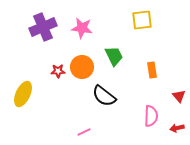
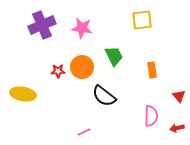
purple cross: moved 1 px left, 2 px up
yellow ellipse: rotated 75 degrees clockwise
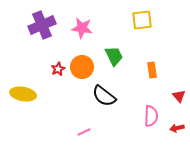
red star: moved 2 px up; rotated 24 degrees counterclockwise
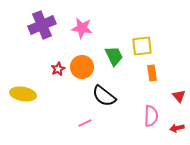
yellow square: moved 26 px down
orange rectangle: moved 3 px down
pink line: moved 1 px right, 9 px up
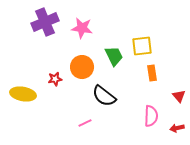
purple cross: moved 3 px right, 3 px up
red star: moved 3 px left, 10 px down; rotated 16 degrees clockwise
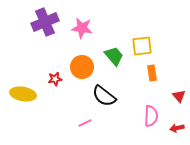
green trapezoid: rotated 15 degrees counterclockwise
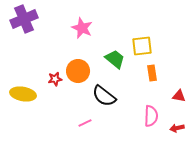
purple cross: moved 21 px left, 3 px up
pink star: rotated 15 degrees clockwise
green trapezoid: moved 1 px right, 3 px down; rotated 10 degrees counterclockwise
orange circle: moved 4 px left, 4 px down
red triangle: rotated 40 degrees counterclockwise
